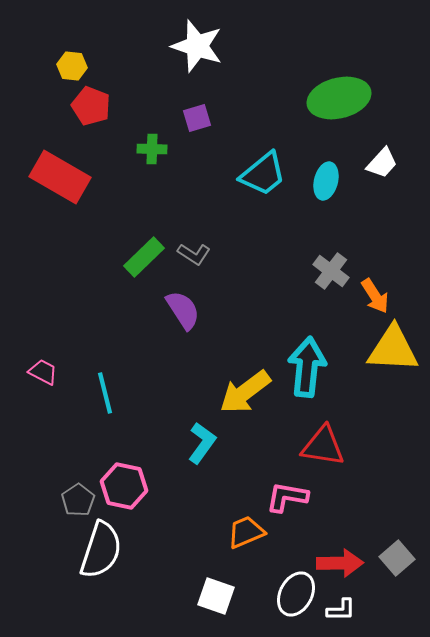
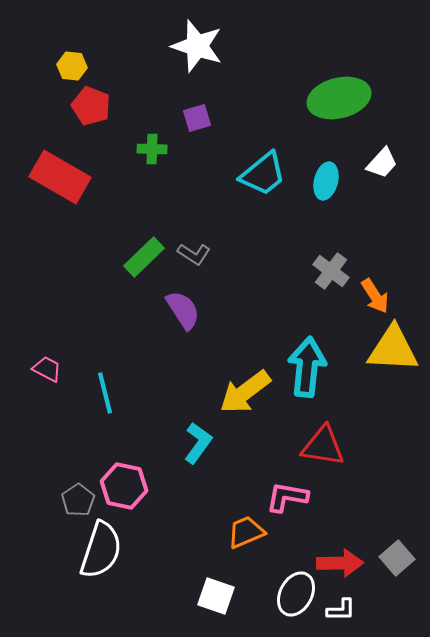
pink trapezoid: moved 4 px right, 3 px up
cyan L-shape: moved 4 px left
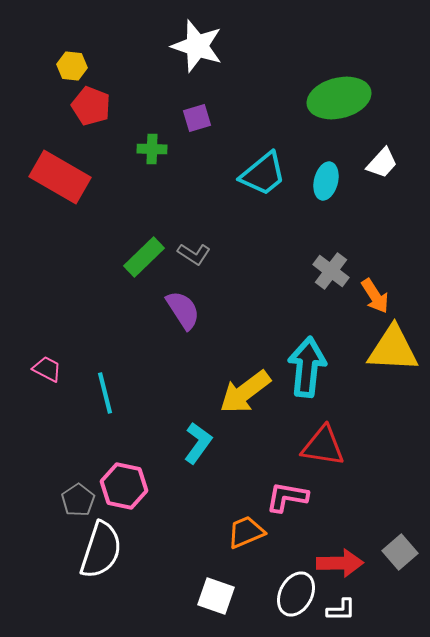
gray square: moved 3 px right, 6 px up
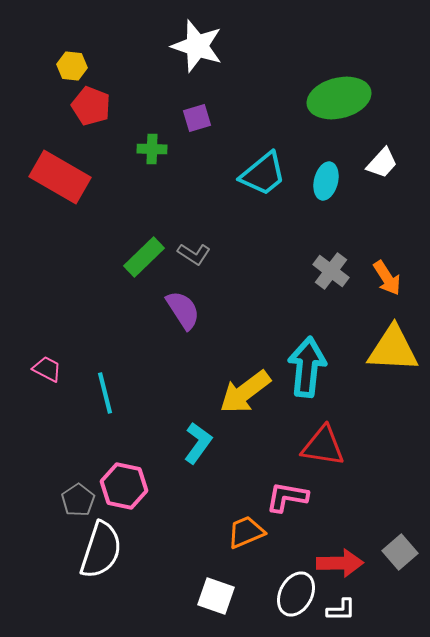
orange arrow: moved 12 px right, 18 px up
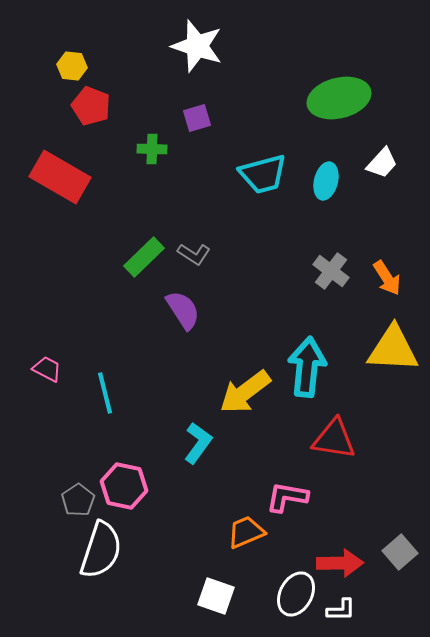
cyan trapezoid: rotated 24 degrees clockwise
red triangle: moved 11 px right, 7 px up
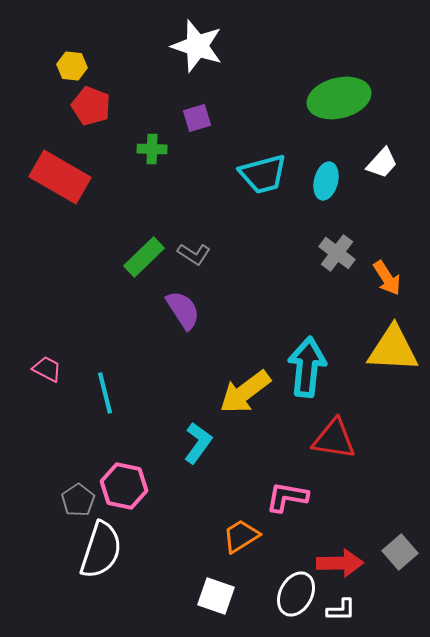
gray cross: moved 6 px right, 18 px up
orange trapezoid: moved 5 px left, 4 px down; rotated 9 degrees counterclockwise
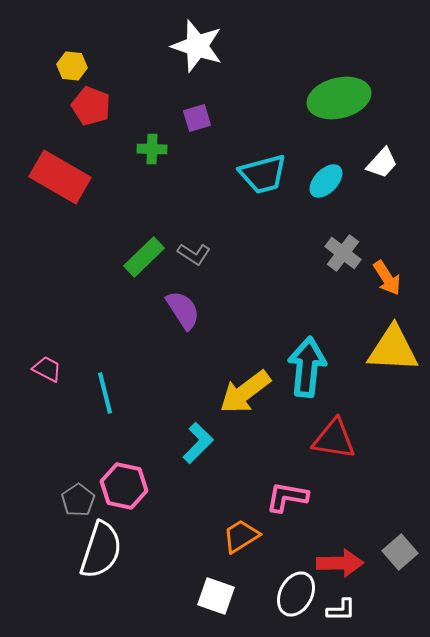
cyan ellipse: rotated 30 degrees clockwise
gray cross: moved 6 px right
cyan L-shape: rotated 9 degrees clockwise
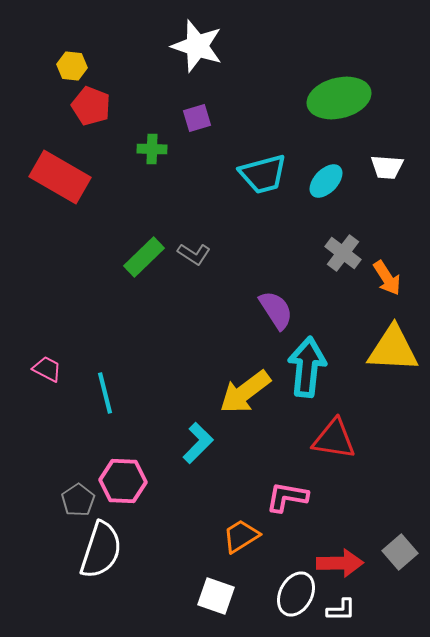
white trapezoid: moved 5 px right, 4 px down; rotated 52 degrees clockwise
purple semicircle: moved 93 px right
pink hexagon: moved 1 px left, 5 px up; rotated 9 degrees counterclockwise
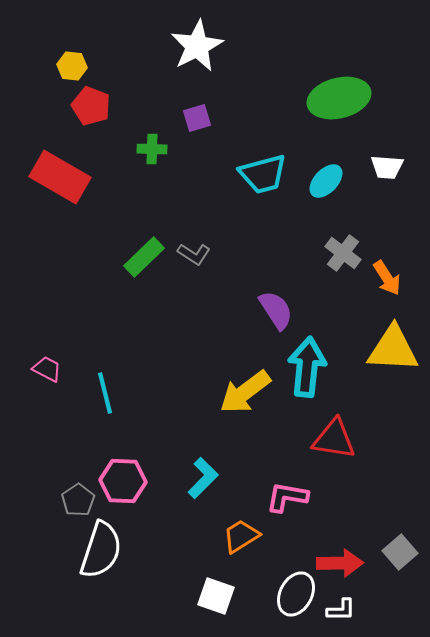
white star: rotated 26 degrees clockwise
cyan L-shape: moved 5 px right, 35 px down
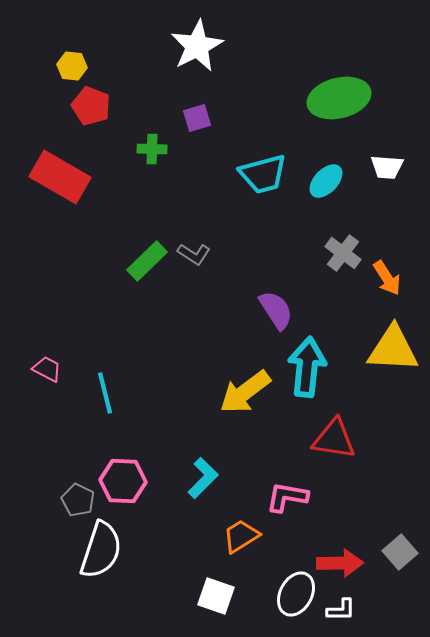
green rectangle: moved 3 px right, 4 px down
gray pentagon: rotated 12 degrees counterclockwise
